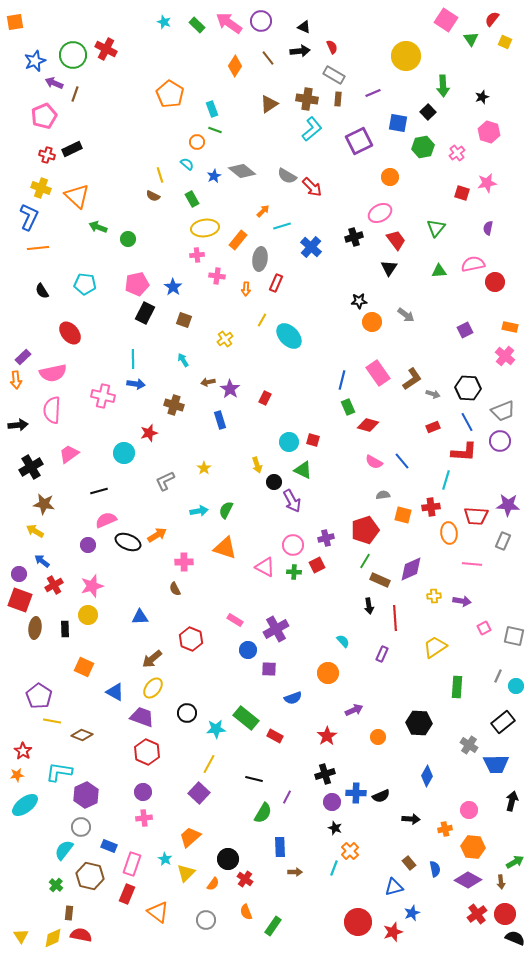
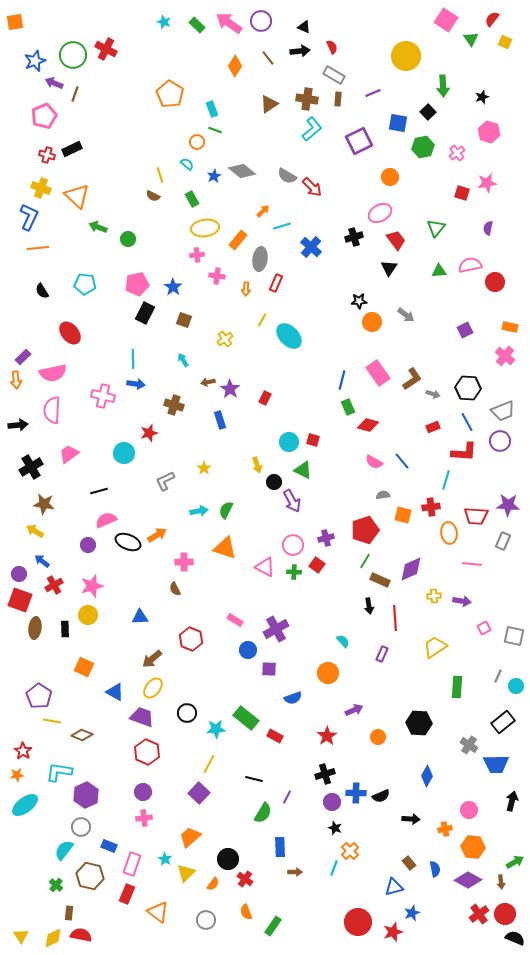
pink semicircle at (473, 264): moved 3 px left, 1 px down
red square at (317, 565): rotated 28 degrees counterclockwise
red cross at (477, 914): moved 2 px right
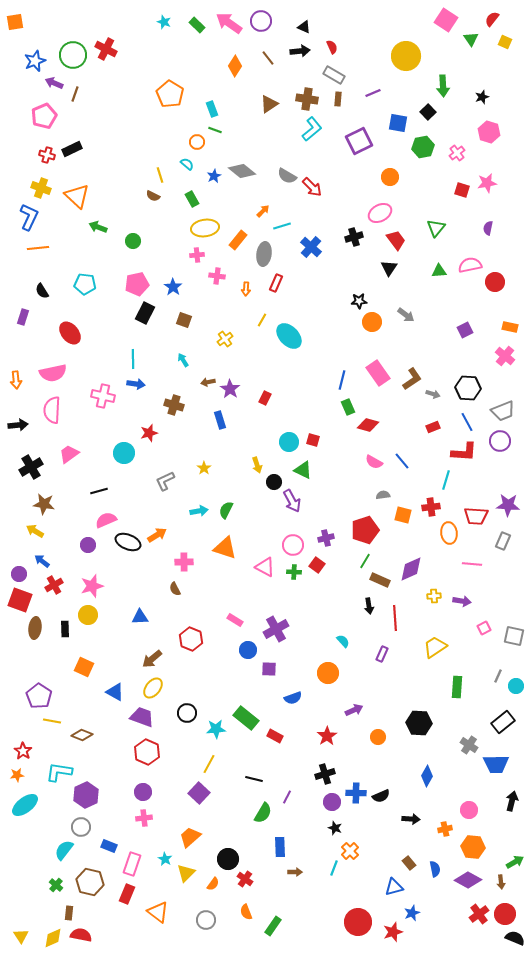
red square at (462, 193): moved 3 px up
green circle at (128, 239): moved 5 px right, 2 px down
gray ellipse at (260, 259): moved 4 px right, 5 px up
purple rectangle at (23, 357): moved 40 px up; rotated 28 degrees counterclockwise
brown hexagon at (90, 876): moved 6 px down
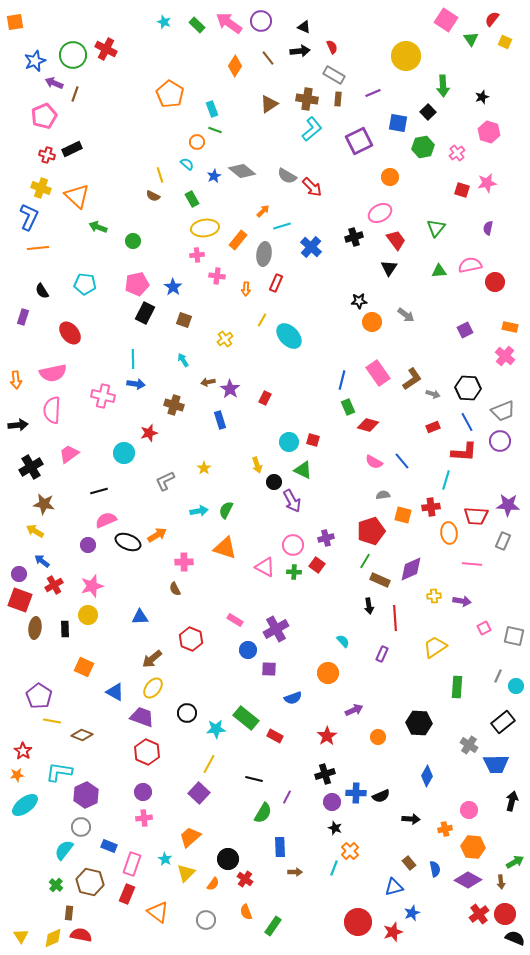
red pentagon at (365, 530): moved 6 px right, 1 px down
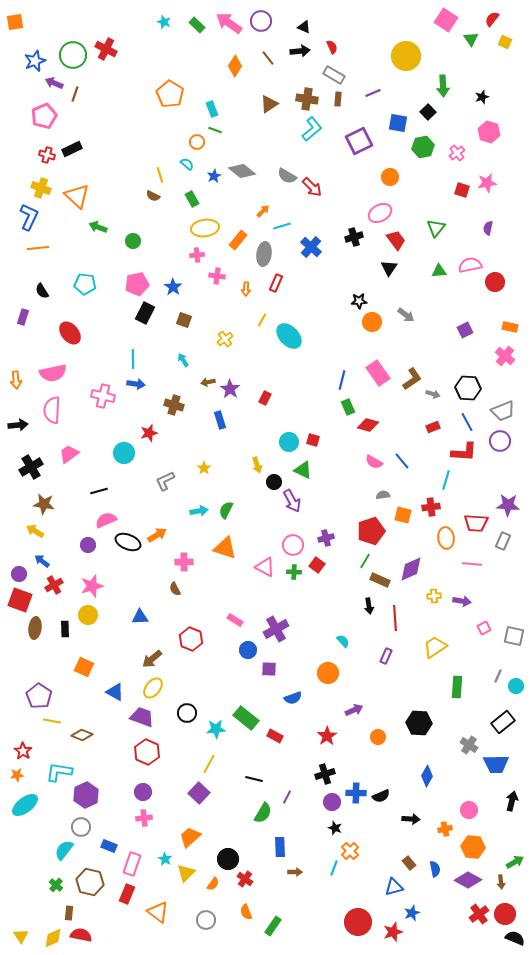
red trapezoid at (476, 516): moved 7 px down
orange ellipse at (449, 533): moved 3 px left, 5 px down
purple rectangle at (382, 654): moved 4 px right, 2 px down
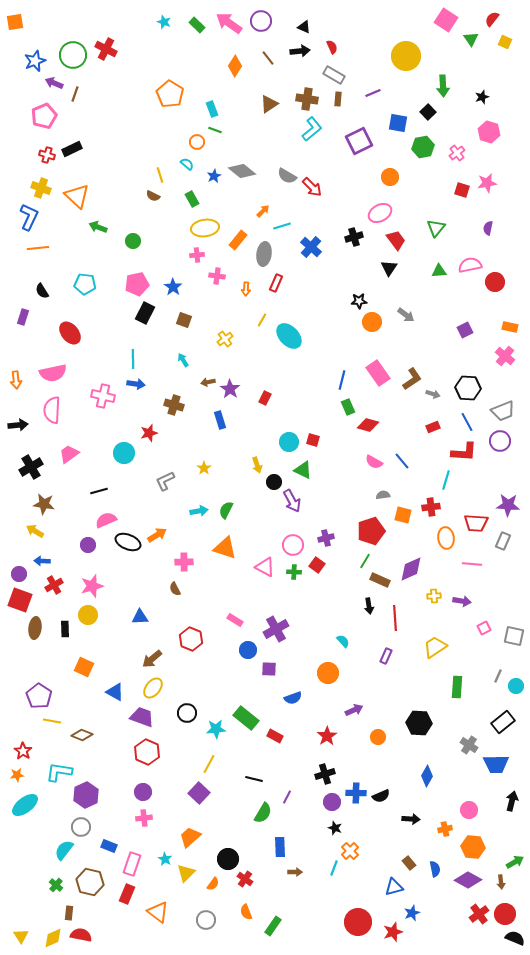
blue arrow at (42, 561): rotated 35 degrees counterclockwise
